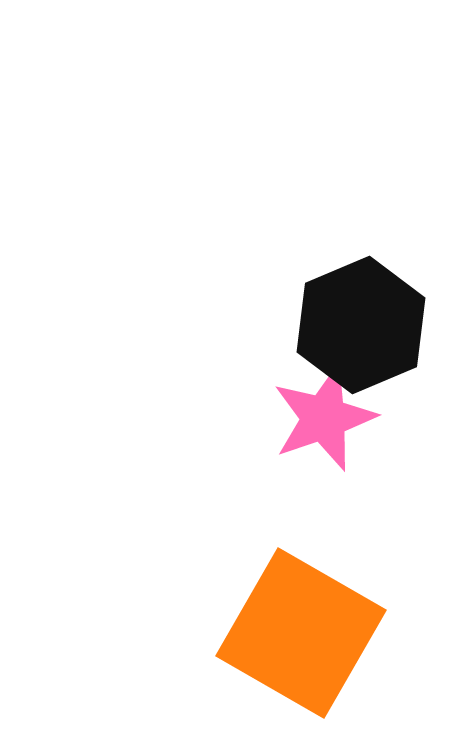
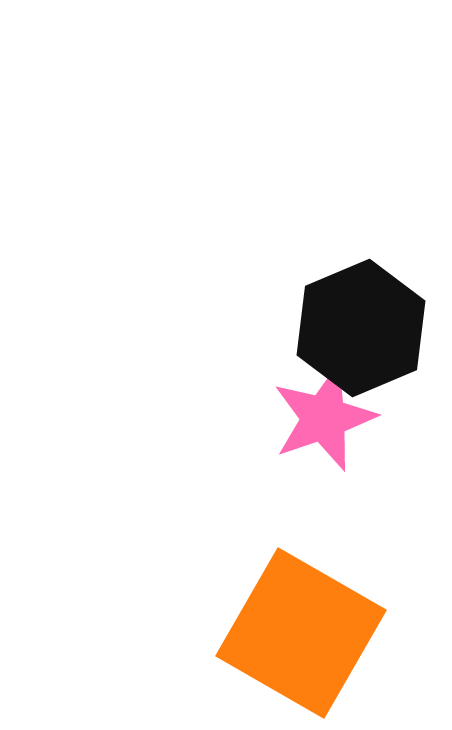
black hexagon: moved 3 px down
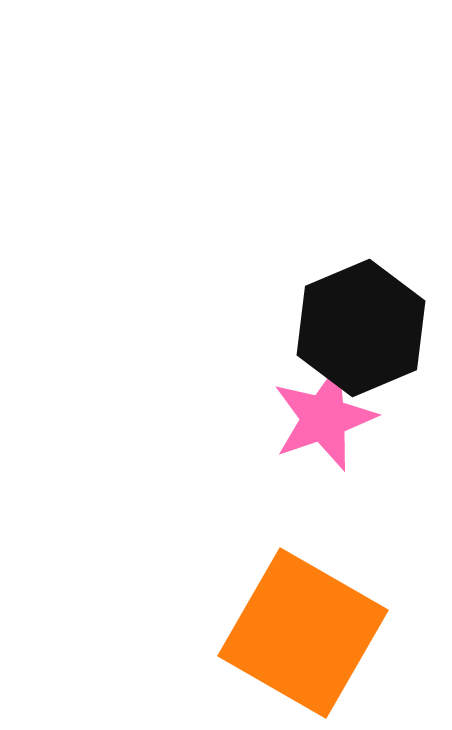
orange square: moved 2 px right
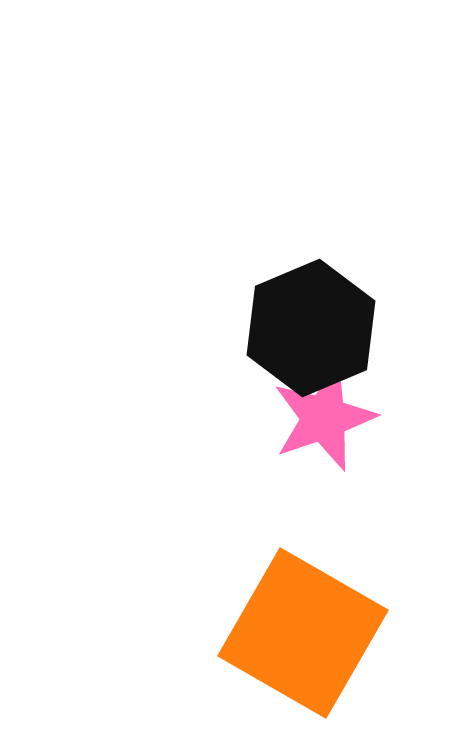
black hexagon: moved 50 px left
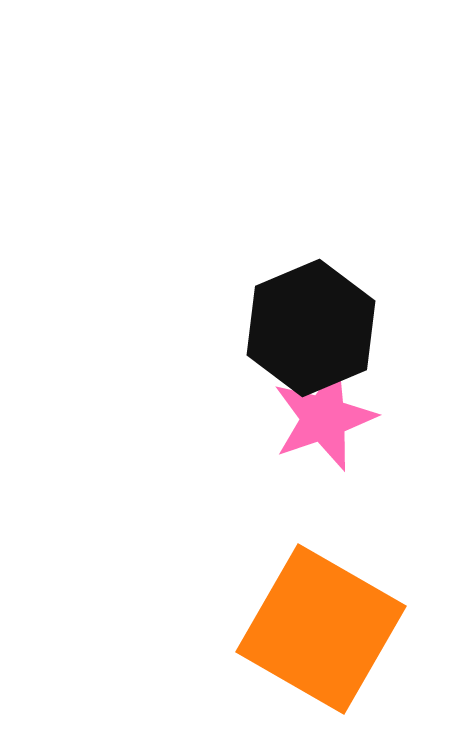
orange square: moved 18 px right, 4 px up
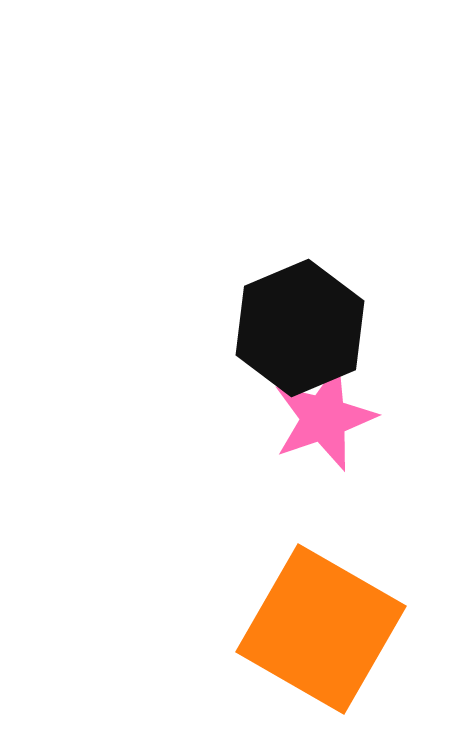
black hexagon: moved 11 px left
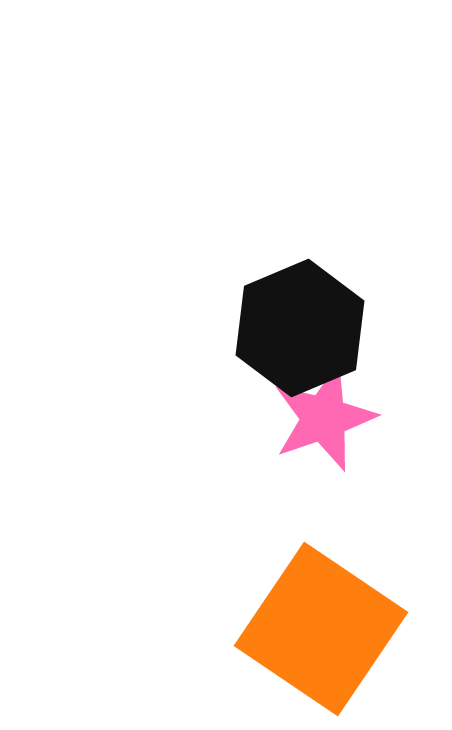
orange square: rotated 4 degrees clockwise
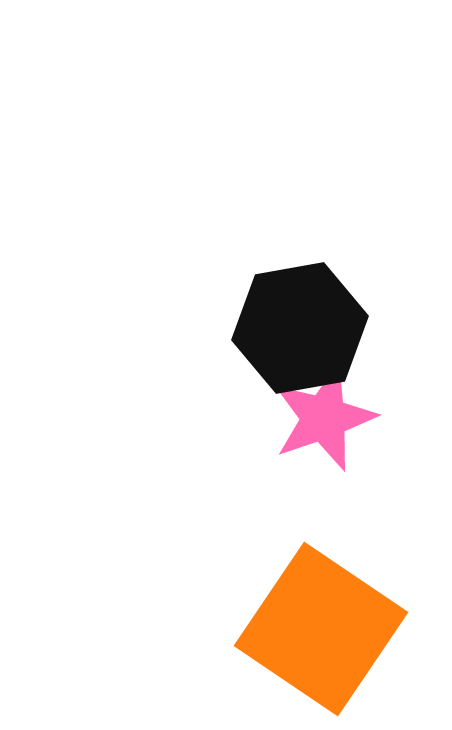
black hexagon: rotated 13 degrees clockwise
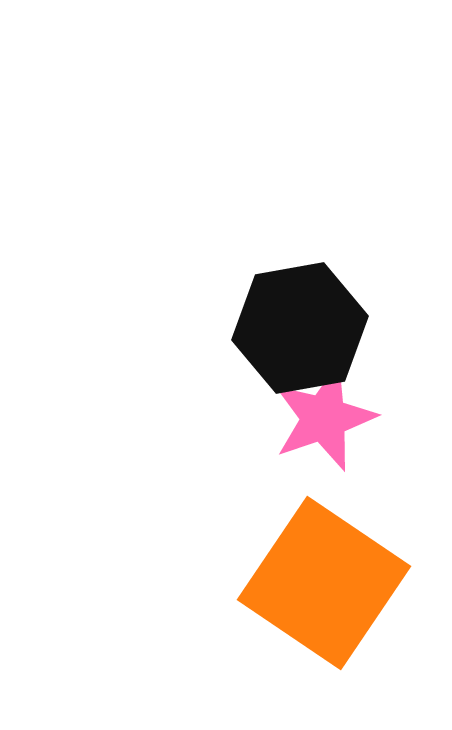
orange square: moved 3 px right, 46 px up
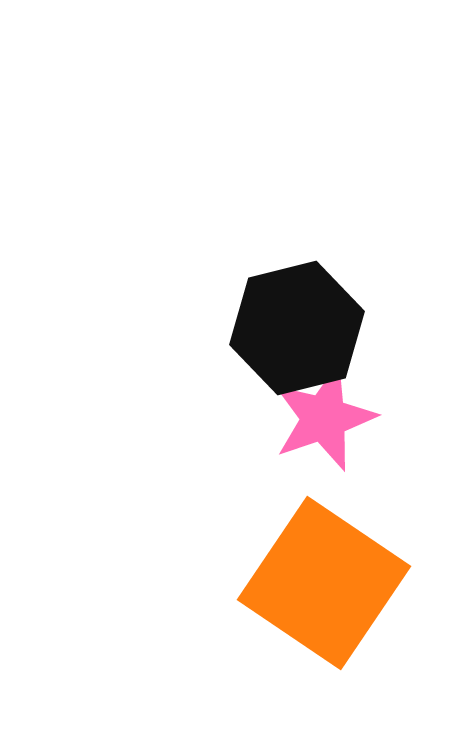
black hexagon: moved 3 px left; rotated 4 degrees counterclockwise
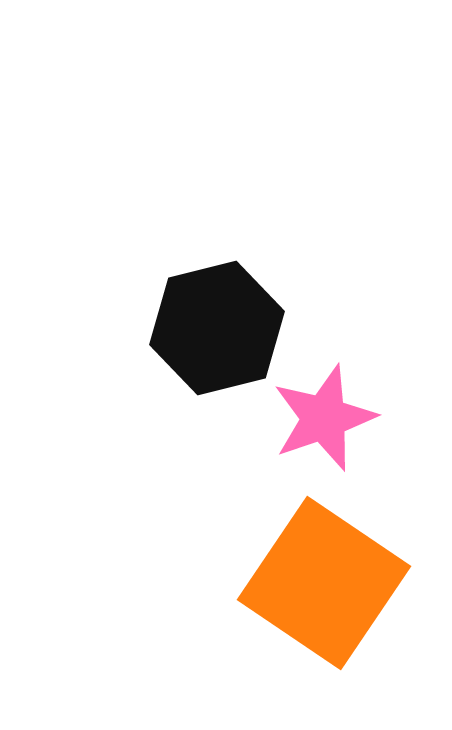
black hexagon: moved 80 px left
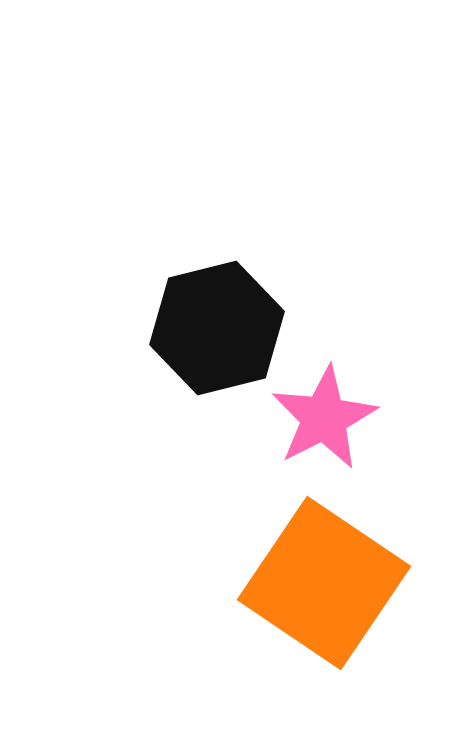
pink star: rotated 8 degrees counterclockwise
